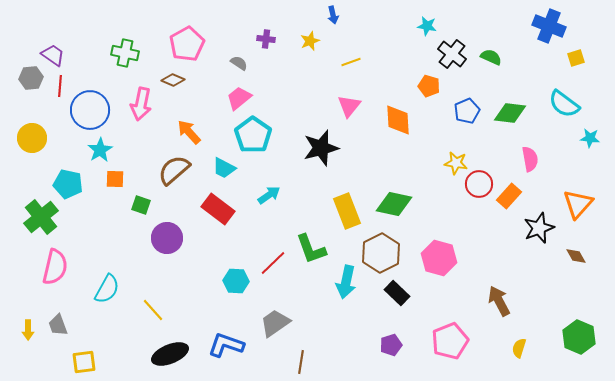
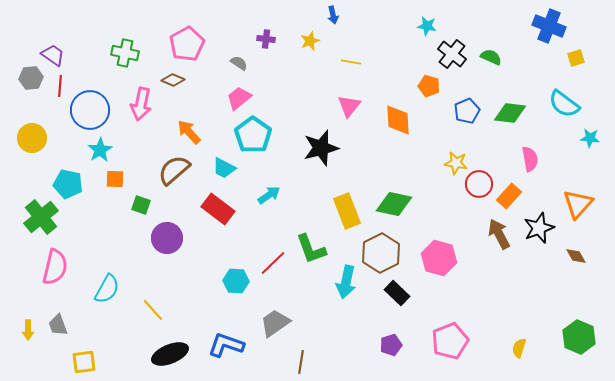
yellow line at (351, 62): rotated 30 degrees clockwise
brown arrow at (499, 301): moved 67 px up
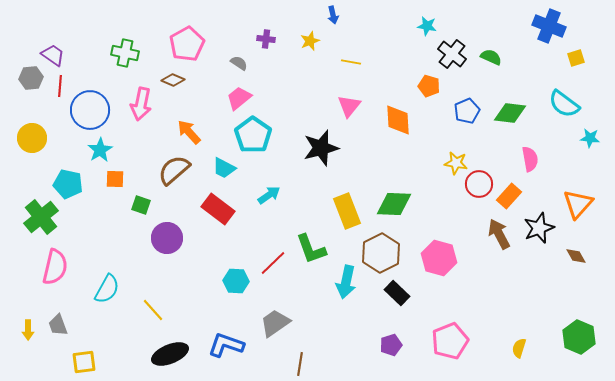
green diamond at (394, 204): rotated 9 degrees counterclockwise
brown line at (301, 362): moved 1 px left, 2 px down
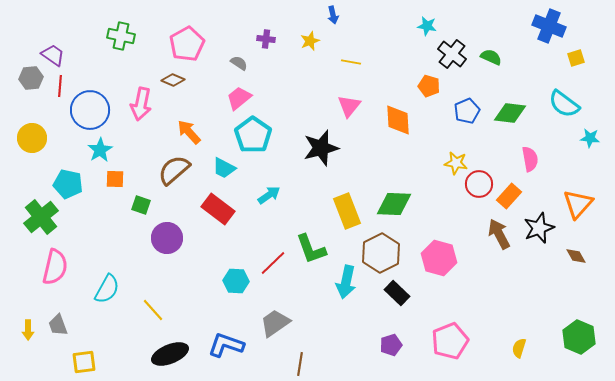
green cross at (125, 53): moved 4 px left, 17 px up
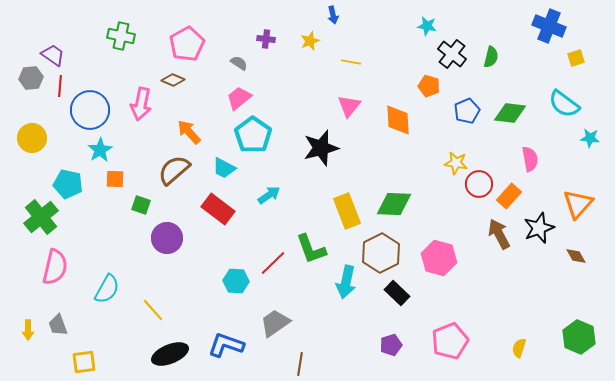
green semicircle at (491, 57): rotated 80 degrees clockwise
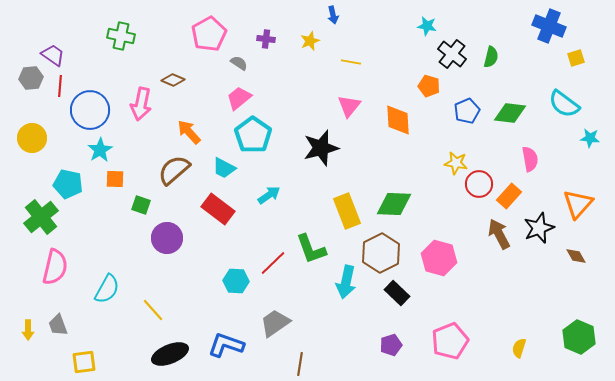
pink pentagon at (187, 44): moved 22 px right, 10 px up
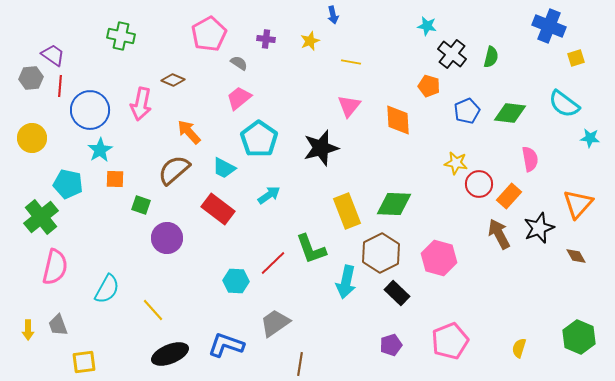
cyan pentagon at (253, 135): moved 6 px right, 4 px down
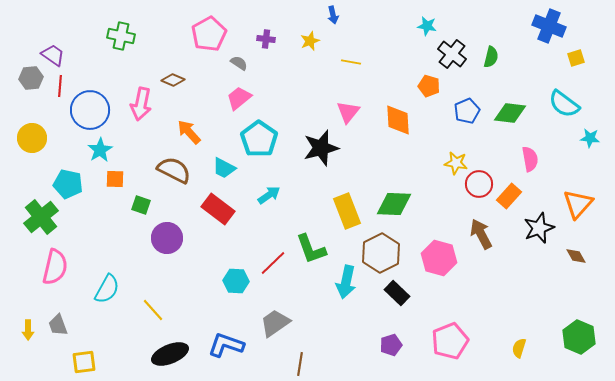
pink triangle at (349, 106): moved 1 px left, 6 px down
brown semicircle at (174, 170): rotated 68 degrees clockwise
brown arrow at (499, 234): moved 18 px left
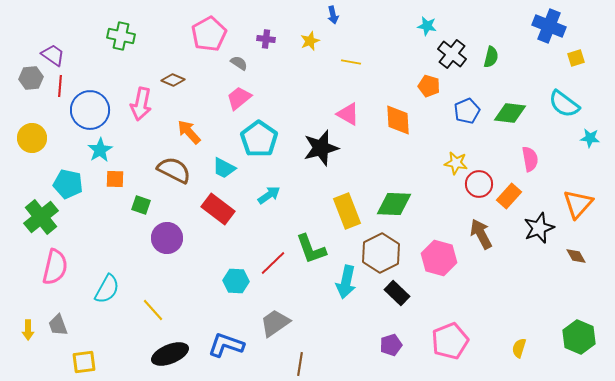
pink triangle at (348, 112): moved 2 px down; rotated 40 degrees counterclockwise
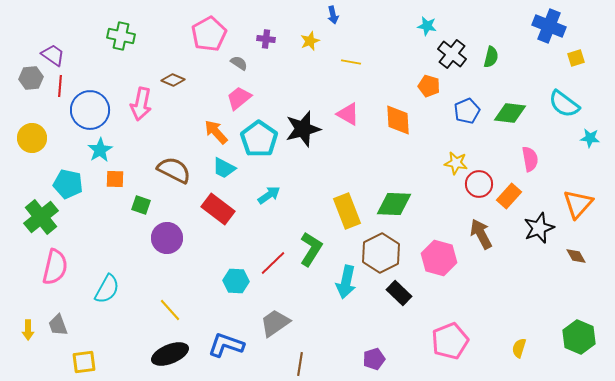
orange arrow at (189, 132): moved 27 px right
black star at (321, 148): moved 18 px left, 19 px up
green L-shape at (311, 249): rotated 128 degrees counterclockwise
black rectangle at (397, 293): moved 2 px right
yellow line at (153, 310): moved 17 px right
purple pentagon at (391, 345): moved 17 px left, 14 px down
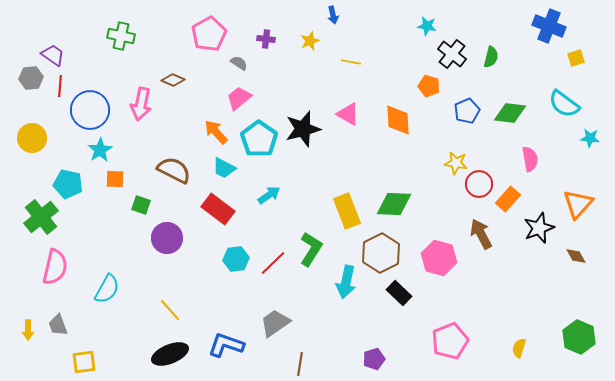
orange rectangle at (509, 196): moved 1 px left, 3 px down
cyan hexagon at (236, 281): moved 22 px up; rotated 10 degrees counterclockwise
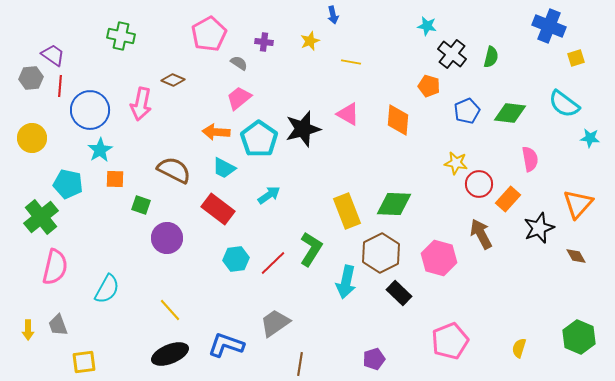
purple cross at (266, 39): moved 2 px left, 3 px down
orange diamond at (398, 120): rotated 8 degrees clockwise
orange arrow at (216, 132): rotated 44 degrees counterclockwise
